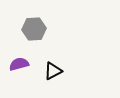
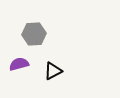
gray hexagon: moved 5 px down
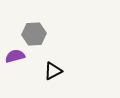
purple semicircle: moved 4 px left, 8 px up
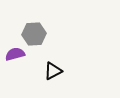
purple semicircle: moved 2 px up
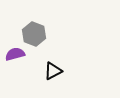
gray hexagon: rotated 25 degrees clockwise
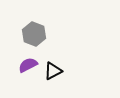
purple semicircle: moved 13 px right, 11 px down; rotated 12 degrees counterclockwise
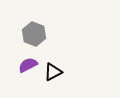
black triangle: moved 1 px down
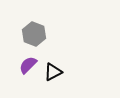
purple semicircle: rotated 18 degrees counterclockwise
